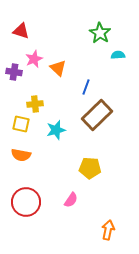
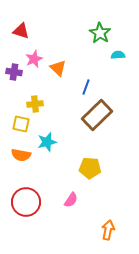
cyan star: moved 9 px left, 12 px down
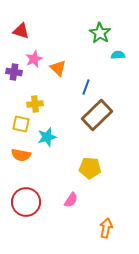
cyan star: moved 5 px up
orange arrow: moved 2 px left, 2 px up
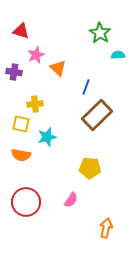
pink star: moved 2 px right, 4 px up
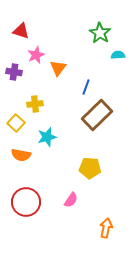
orange triangle: rotated 24 degrees clockwise
yellow square: moved 5 px left, 1 px up; rotated 30 degrees clockwise
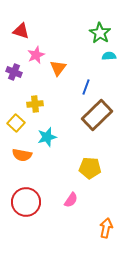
cyan semicircle: moved 9 px left, 1 px down
purple cross: rotated 14 degrees clockwise
orange semicircle: moved 1 px right
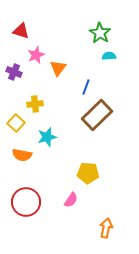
yellow pentagon: moved 2 px left, 5 px down
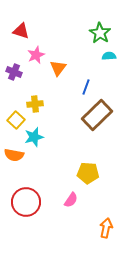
yellow square: moved 3 px up
cyan star: moved 13 px left
orange semicircle: moved 8 px left
